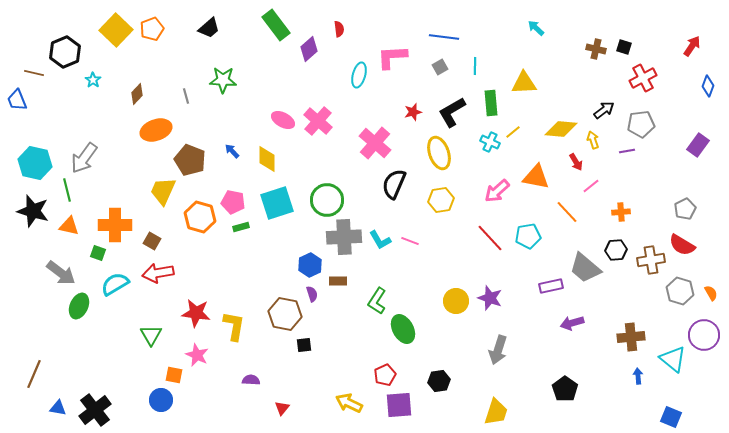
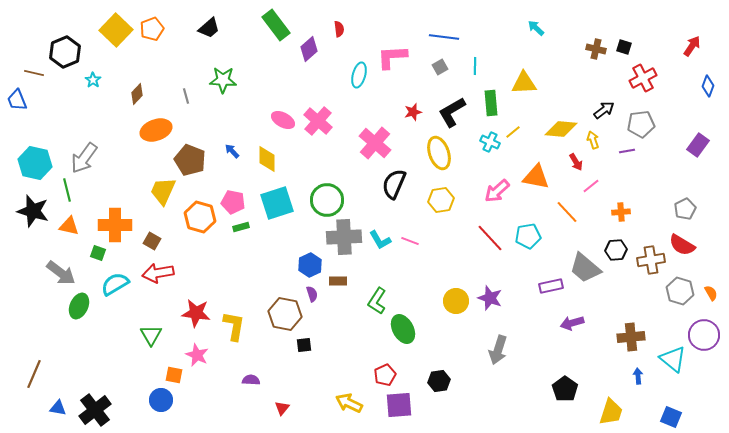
yellow trapezoid at (496, 412): moved 115 px right
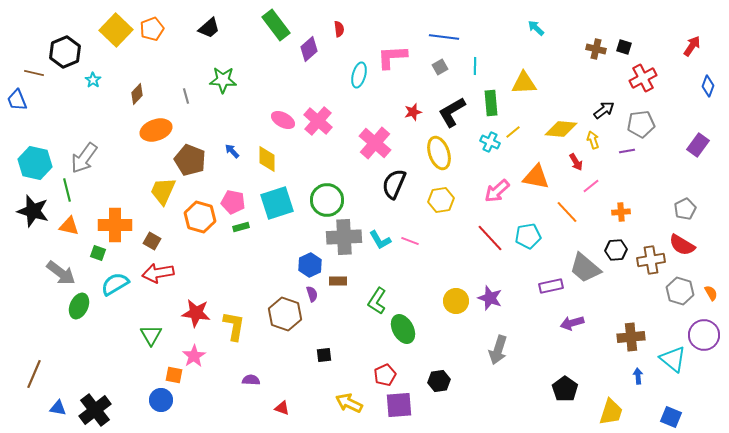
brown hexagon at (285, 314): rotated 8 degrees clockwise
black square at (304, 345): moved 20 px right, 10 px down
pink star at (197, 355): moved 3 px left, 1 px down; rotated 15 degrees clockwise
red triangle at (282, 408): rotated 49 degrees counterclockwise
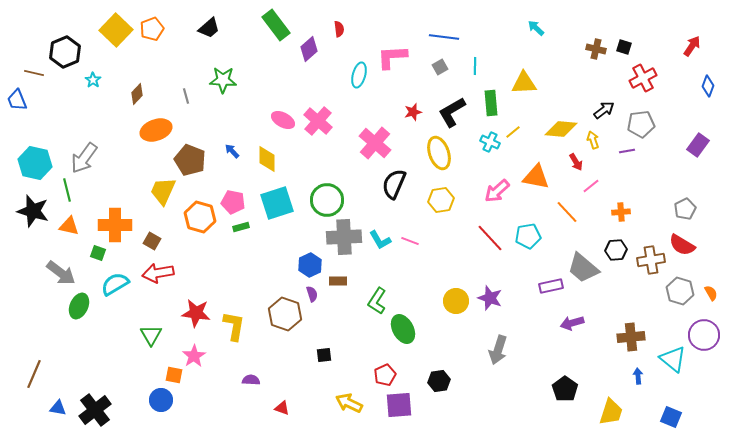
gray trapezoid at (585, 268): moved 2 px left
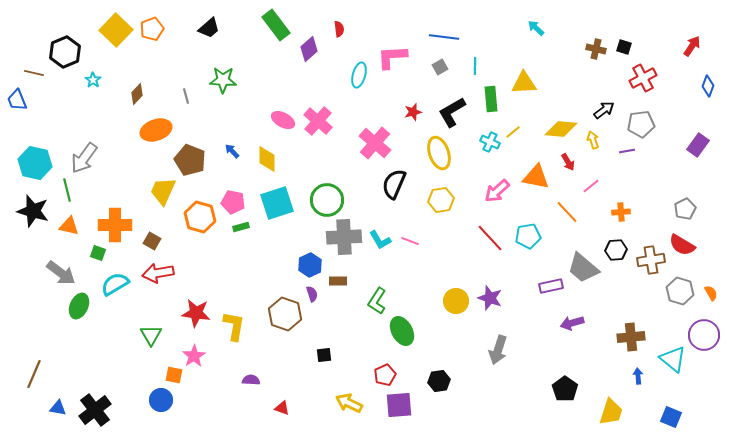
green rectangle at (491, 103): moved 4 px up
red arrow at (576, 162): moved 8 px left
green ellipse at (403, 329): moved 1 px left, 2 px down
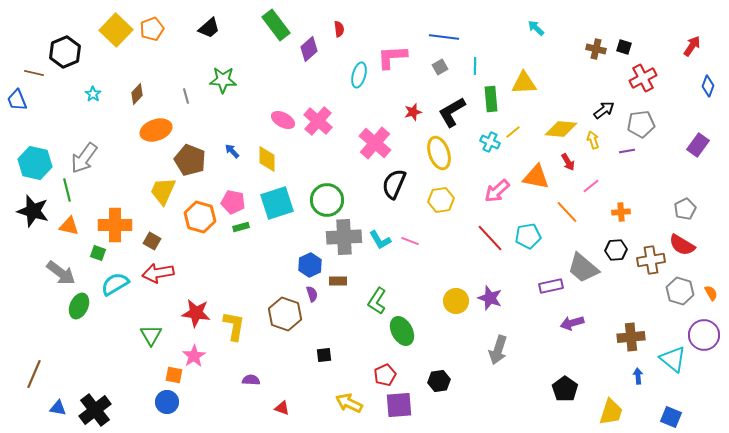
cyan star at (93, 80): moved 14 px down
blue circle at (161, 400): moved 6 px right, 2 px down
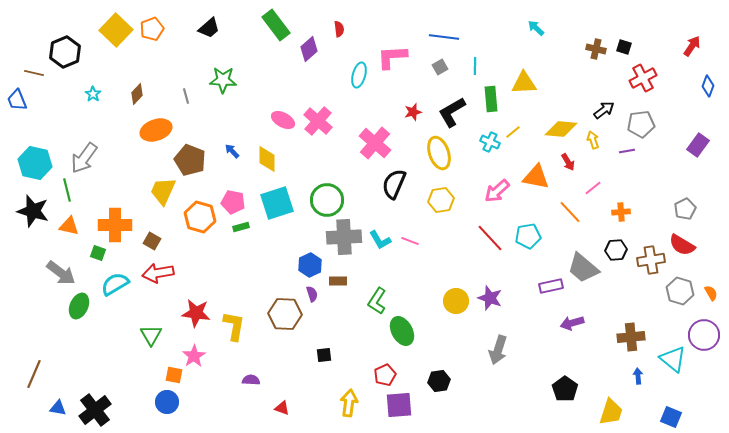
pink line at (591, 186): moved 2 px right, 2 px down
orange line at (567, 212): moved 3 px right
brown hexagon at (285, 314): rotated 16 degrees counterclockwise
yellow arrow at (349, 403): rotated 72 degrees clockwise
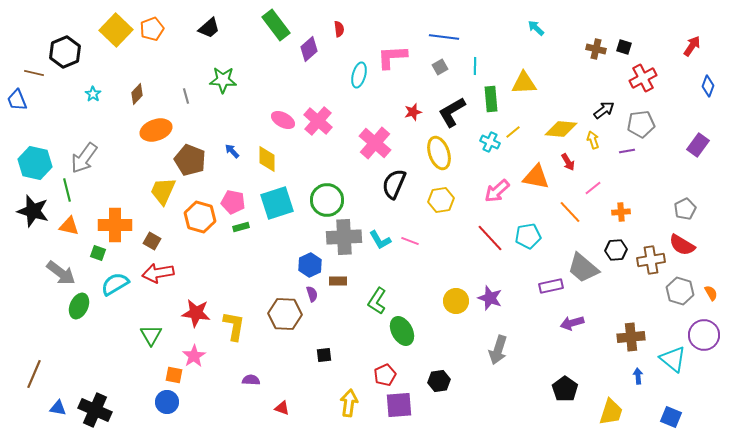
black cross at (95, 410): rotated 28 degrees counterclockwise
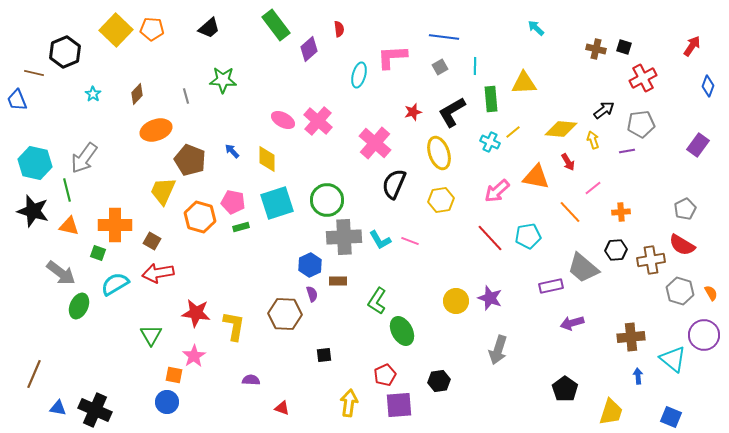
orange pentagon at (152, 29): rotated 25 degrees clockwise
